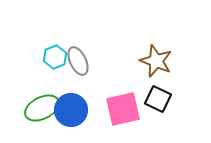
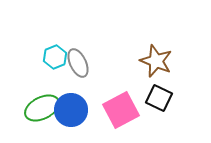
gray ellipse: moved 2 px down
black square: moved 1 px right, 1 px up
pink square: moved 2 px left, 1 px down; rotated 15 degrees counterclockwise
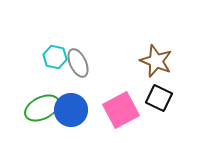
cyan hexagon: rotated 25 degrees counterclockwise
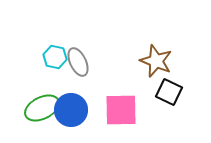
gray ellipse: moved 1 px up
black square: moved 10 px right, 6 px up
pink square: rotated 27 degrees clockwise
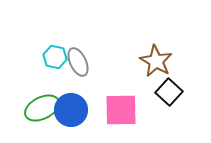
brown star: rotated 8 degrees clockwise
black square: rotated 16 degrees clockwise
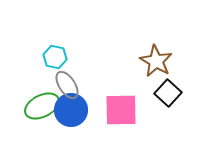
gray ellipse: moved 11 px left, 23 px down; rotated 8 degrees counterclockwise
black square: moved 1 px left, 1 px down
green ellipse: moved 2 px up
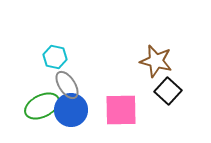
brown star: rotated 16 degrees counterclockwise
black square: moved 2 px up
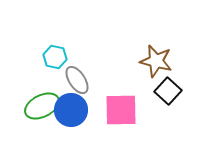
gray ellipse: moved 10 px right, 5 px up
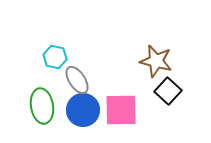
green ellipse: rotated 72 degrees counterclockwise
blue circle: moved 12 px right
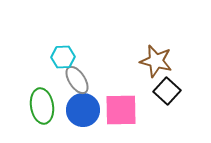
cyan hexagon: moved 8 px right; rotated 15 degrees counterclockwise
black square: moved 1 px left
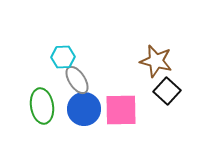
blue circle: moved 1 px right, 1 px up
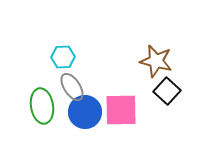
gray ellipse: moved 5 px left, 7 px down
blue circle: moved 1 px right, 3 px down
